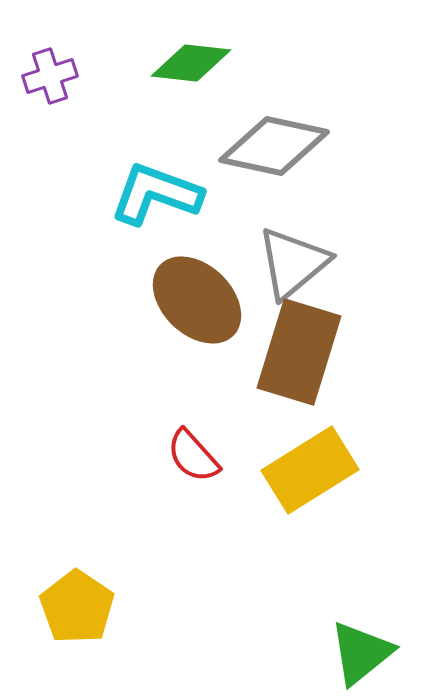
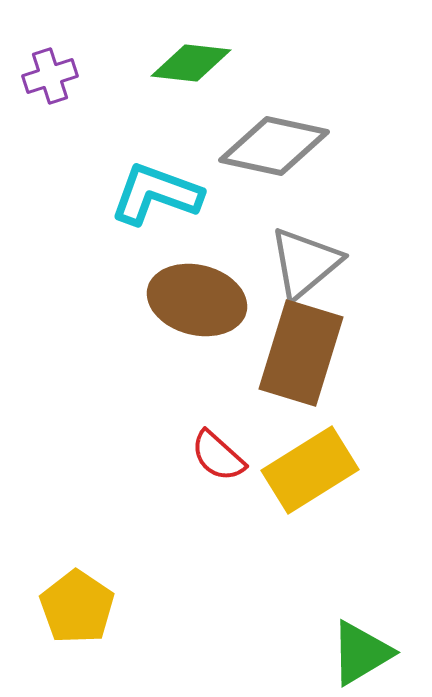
gray triangle: moved 12 px right
brown ellipse: rotated 30 degrees counterclockwise
brown rectangle: moved 2 px right, 1 px down
red semicircle: moved 25 px right; rotated 6 degrees counterclockwise
green triangle: rotated 8 degrees clockwise
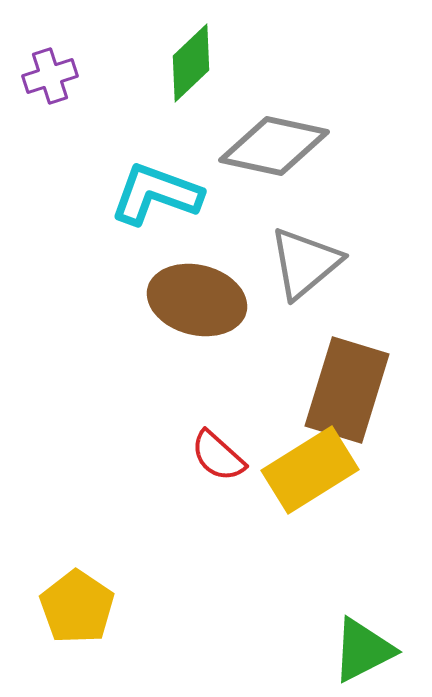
green diamond: rotated 50 degrees counterclockwise
brown rectangle: moved 46 px right, 37 px down
green triangle: moved 2 px right, 3 px up; rotated 4 degrees clockwise
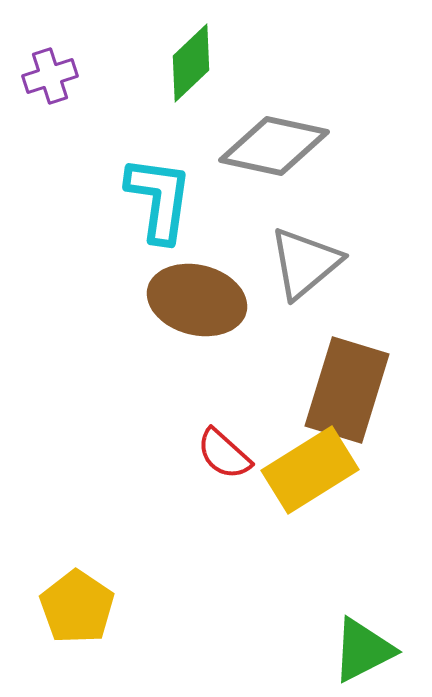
cyan L-shape: moved 3 px right, 5 px down; rotated 78 degrees clockwise
red semicircle: moved 6 px right, 2 px up
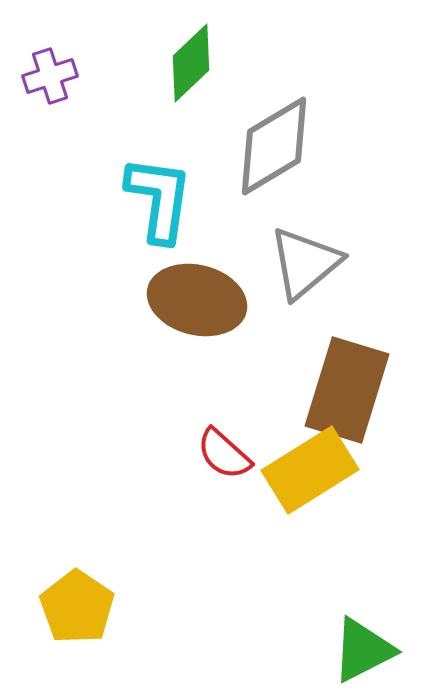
gray diamond: rotated 43 degrees counterclockwise
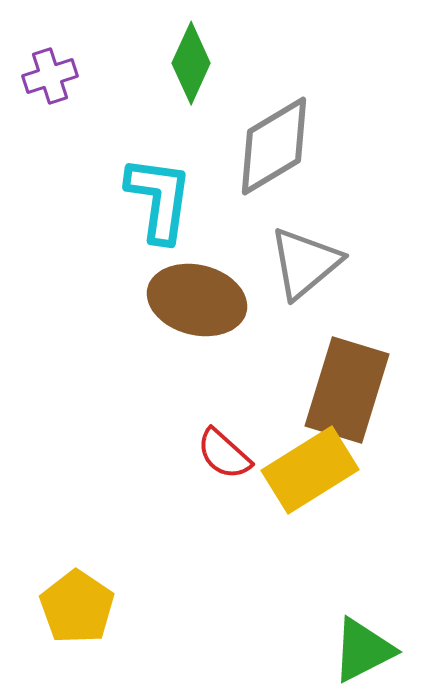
green diamond: rotated 22 degrees counterclockwise
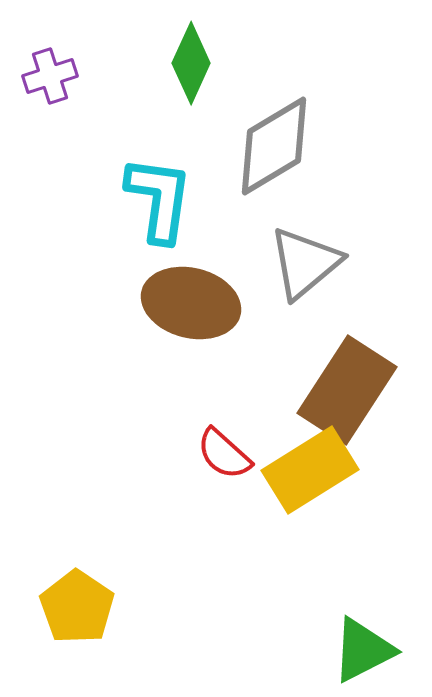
brown ellipse: moved 6 px left, 3 px down
brown rectangle: rotated 16 degrees clockwise
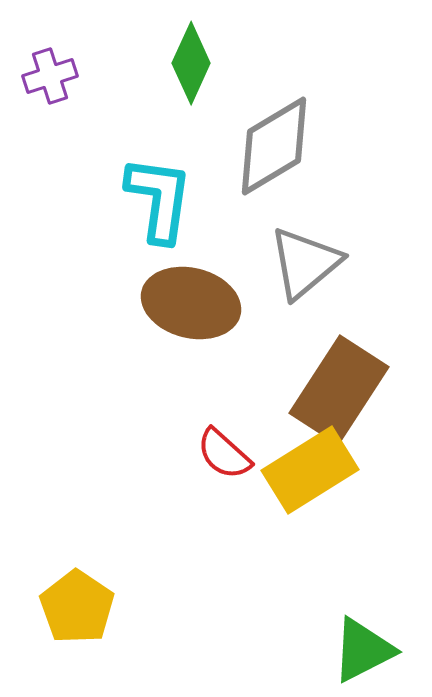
brown rectangle: moved 8 px left
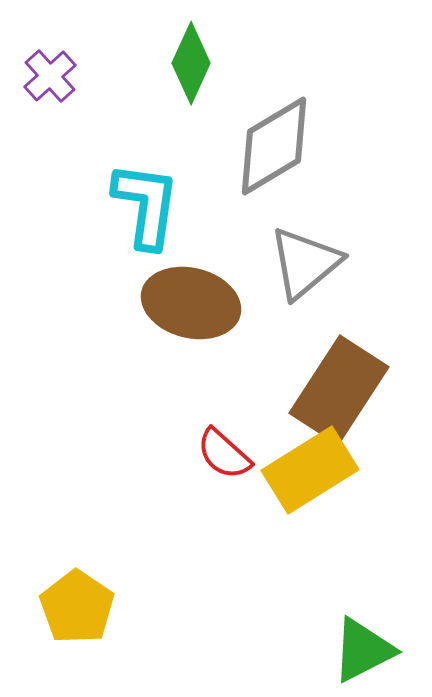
purple cross: rotated 24 degrees counterclockwise
cyan L-shape: moved 13 px left, 6 px down
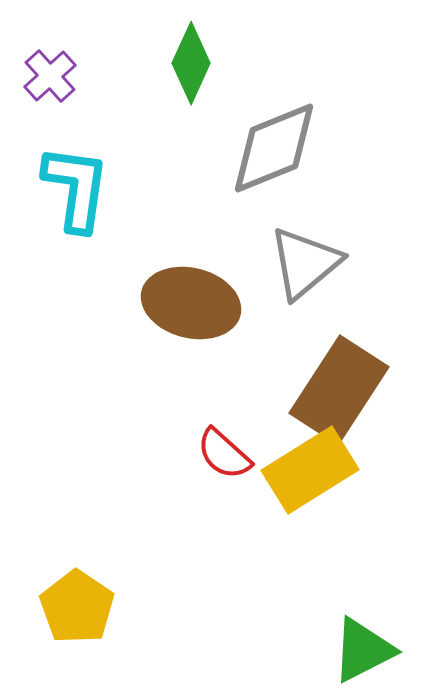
gray diamond: moved 2 px down; rotated 9 degrees clockwise
cyan L-shape: moved 70 px left, 17 px up
